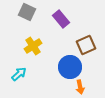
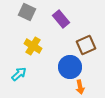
yellow cross: rotated 24 degrees counterclockwise
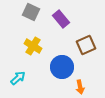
gray square: moved 4 px right
blue circle: moved 8 px left
cyan arrow: moved 1 px left, 4 px down
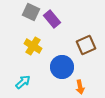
purple rectangle: moved 9 px left
cyan arrow: moved 5 px right, 4 px down
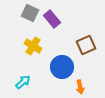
gray square: moved 1 px left, 1 px down
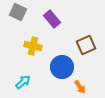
gray square: moved 12 px left, 1 px up
yellow cross: rotated 18 degrees counterclockwise
orange arrow: rotated 24 degrees counterclockwise
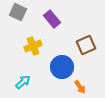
yellow cross: rotated 36 degrees counterclockwise
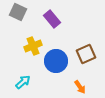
brown square: moved 9 px down
blue circle: moved 6 px left, 6 px up
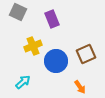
purple rectangle: rotated 18 degrees clockwise
